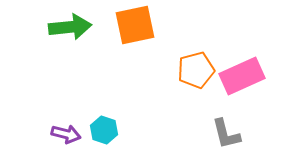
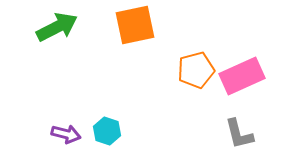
green arrow: moved 13 px left; rotated 21 degrees counterclockwise
cyan hexagon: moved 3 px right, 1 px down
gray L-shape: moved 13 px right
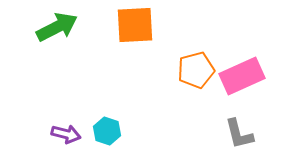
orange square: rotated 9 degrees clockwise
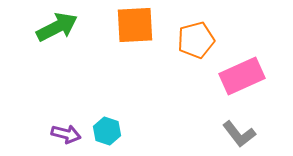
orange pentagon: moved 30 px up
gray L-shape: rotated 24 degrees counterclockwise
